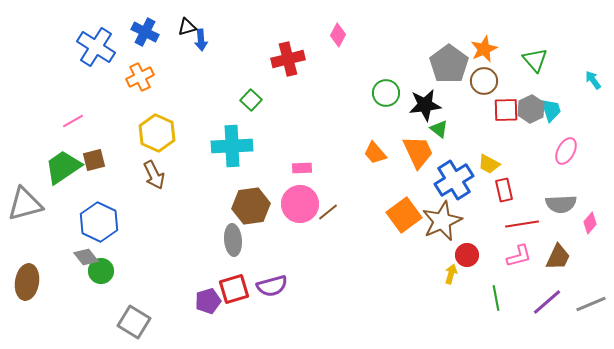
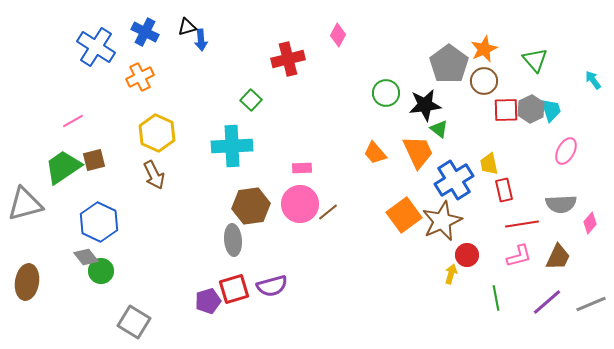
yellow trapezoid at (489, 164): rotated 50 degrees clockwise
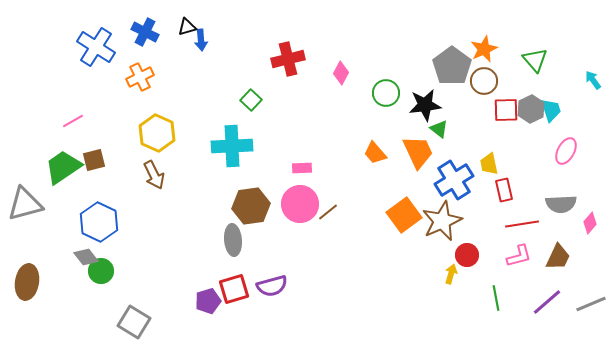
pink diamond at (338, 35): moved 3 px right, 38 px down
gray pentagon at (449, 64): moved 3 px right, 2 px down
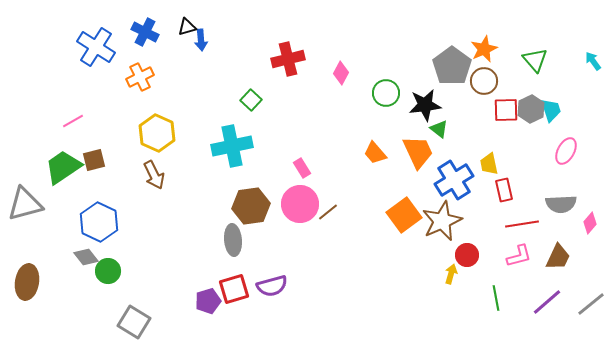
cyan arrow at (593, 80): moved 19 px up
cyan cross at (232, 146): rotated 9 degrees counterclockwise
pink rectangle at (302, 168): rotated 60 degrees clockwise
green circle at (101, 271): moved 7 px right
gray line at (591, 304): rotated 16 degrees counterclockwise
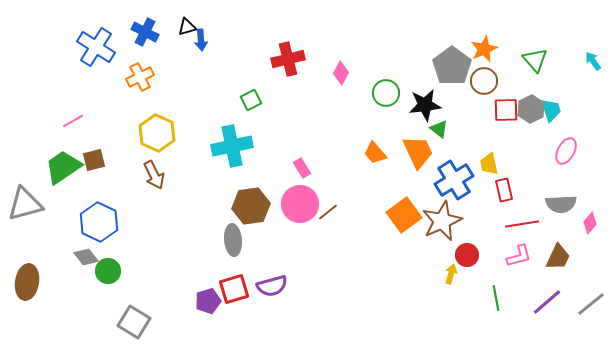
green square at (251, 100): rotated 20 degrees clockwise
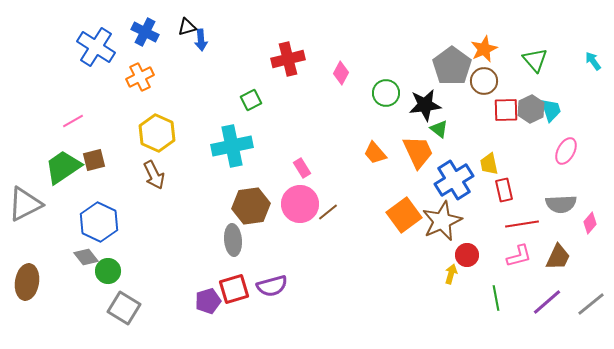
gray triangle at (25, 204): rotated 12 degrees counterclockwise
gray square at (134, 322): moved 10 px left, 14 px up
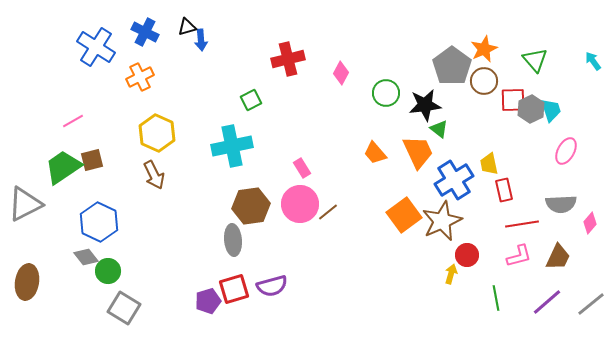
red square at (506, 110): moved 7 px right, 10 px up
brown square at (94, 160): moved 2 px left
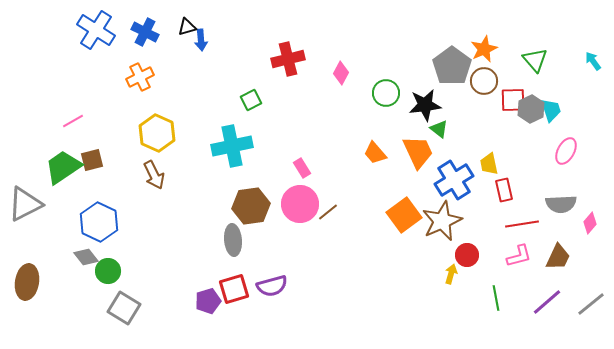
blue cross at (96, 47): moved 17 px up
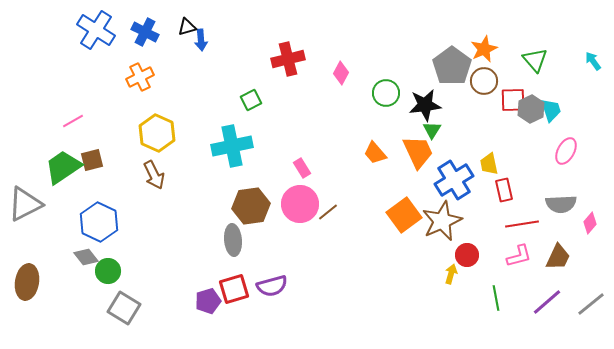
green triangle at (439, 129): moved 7 px left, 1 px down; rotated 24 degrees clockwise
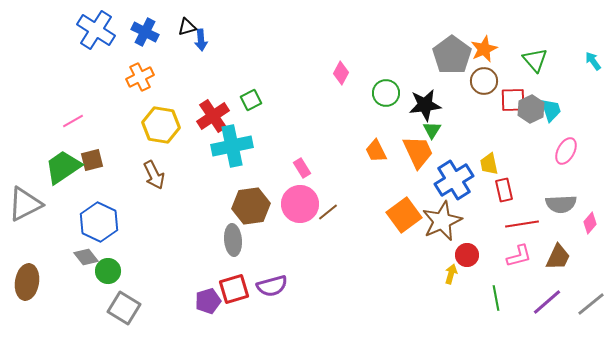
red cross at (288, 59): moved 75 px left, 57 px down; rotated 20 degrees counterclockwise
gray pentagon at (452, 66): moved 11 px up
yellow hexagon at (157, 133): moved 4 px right, 8 px up; rotated 15 degrees counterclockwise
orange trapezoid at (375, 153): moved 1 px right, 2 px up; rotated 15 degrees clockwise
